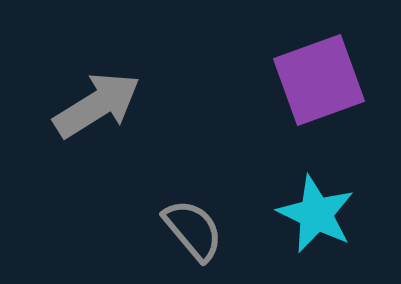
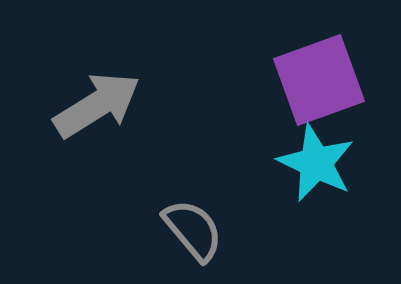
cyan star: moved 51 px up
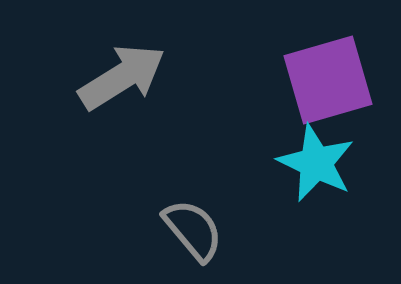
purple square: moved 9 px right; rotated 4 degrees clockwise
gray arrow: moved 25 px right, 28 px up
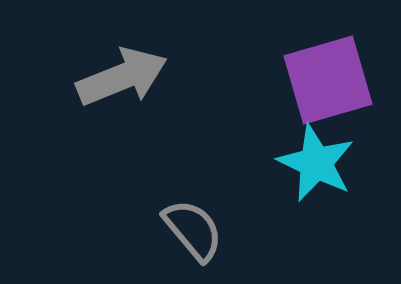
gray arrow: rotated 10 degrees clockwise
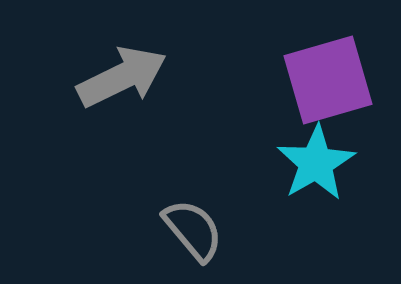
gray arrow: rotated 4 degrees counterclockwise
cyan star: rotated 16 degrees clockwise
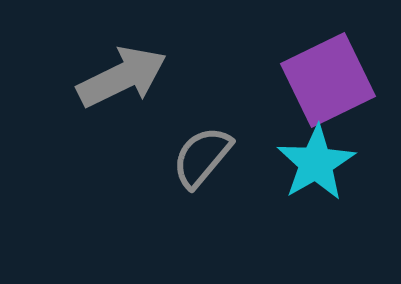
purple square: rotated 10 degrees counterclockwise
gray semicircle: moved 9 px right, 73 px up; rotated 100 degrees counterclockwise
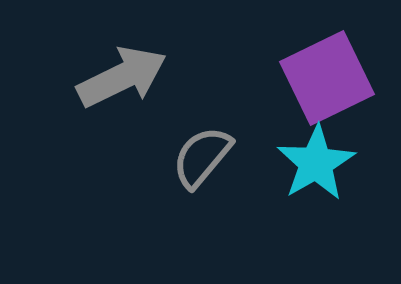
purple square: moved 1 px left, 2 px up
